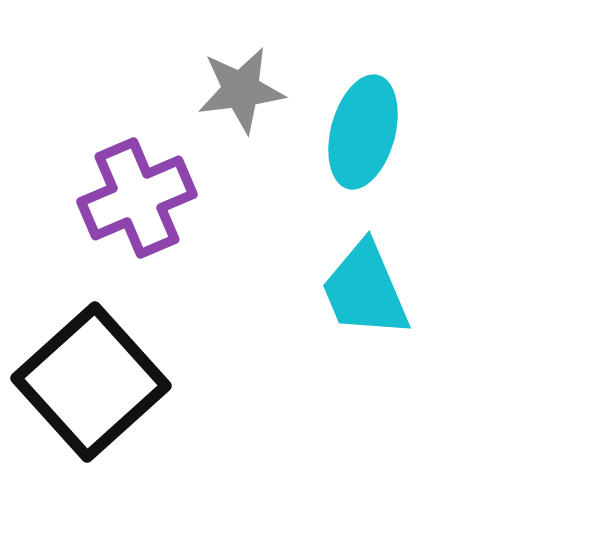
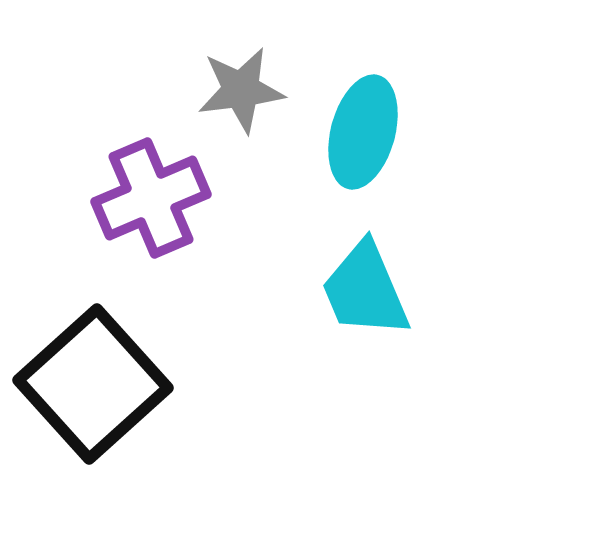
purple cross: moved 14 px right
black square: moved 2 px right, 2 px down
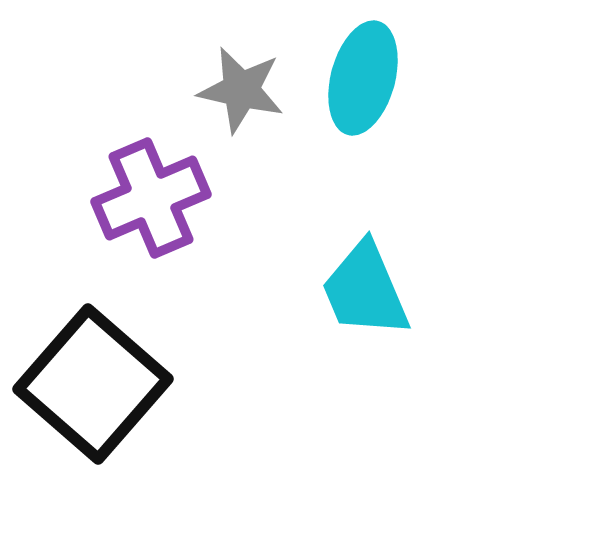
gray star: rotated 20 degrees clockwise
cyan ellipse: moved 54 px up
black square: rotated 7 degrees counterclockwise
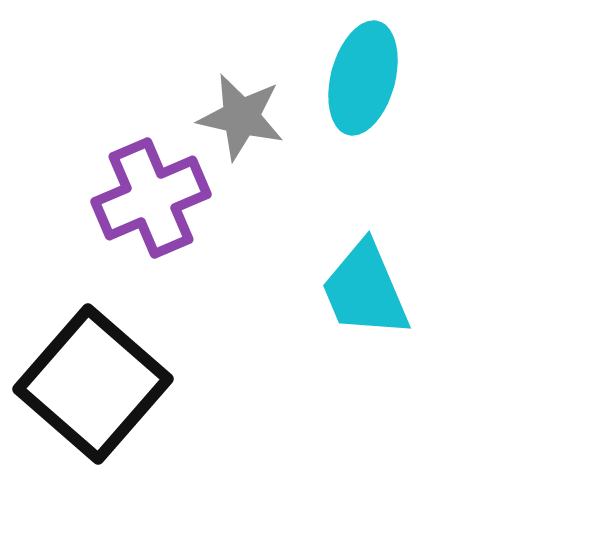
gray star: moved 27 px down
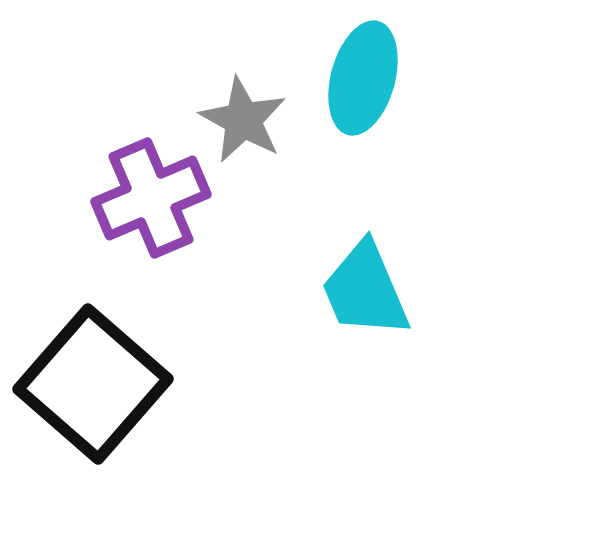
gray star: moved 2 px right, 3 px down; rotated 16 degrees clockwise
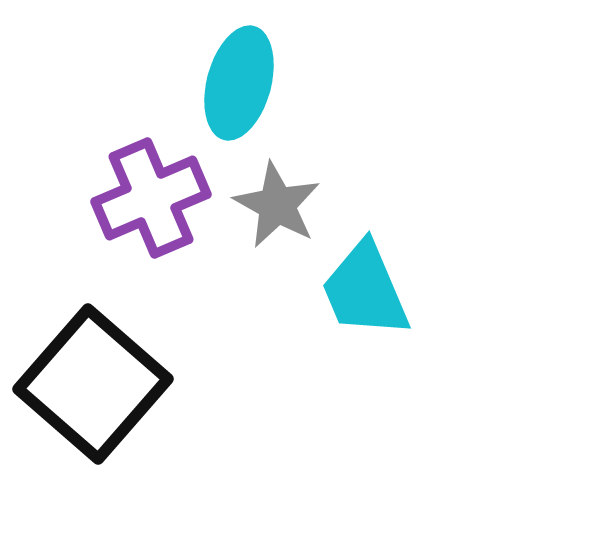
cyan ellipse: moved 124 px left, 5 px down
gray star: moved 34 px right, 85 px down
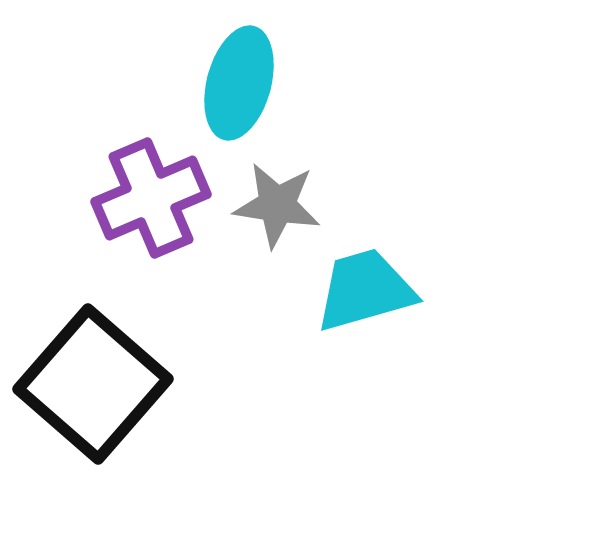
gray star: rotated 20 degrees counterclockwise
cyan trapezoid: rotated 97 degrees clockwise
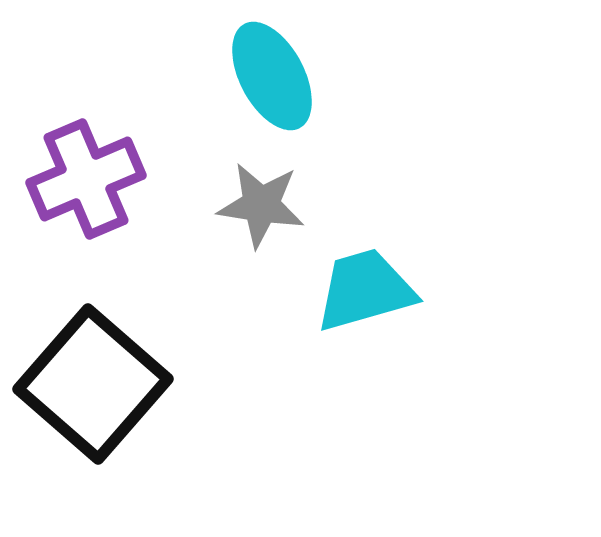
cyan ellipse: moved 33 px right, 7 px up; rotated 43 degrees counterclockwise
purple cross: moved 65 px left, 19 px up
gray star: moved 16 px left
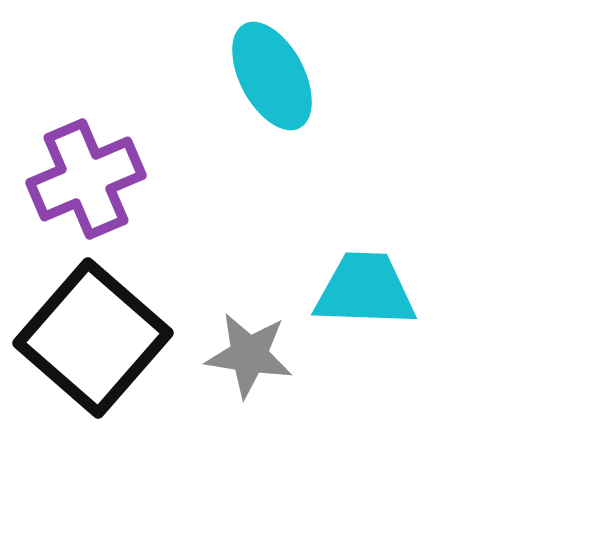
gray star: moved 12 px left, 150 px down
cyan trapezoid: rotated 18 degrees clockwise
black square: moved 46 px up
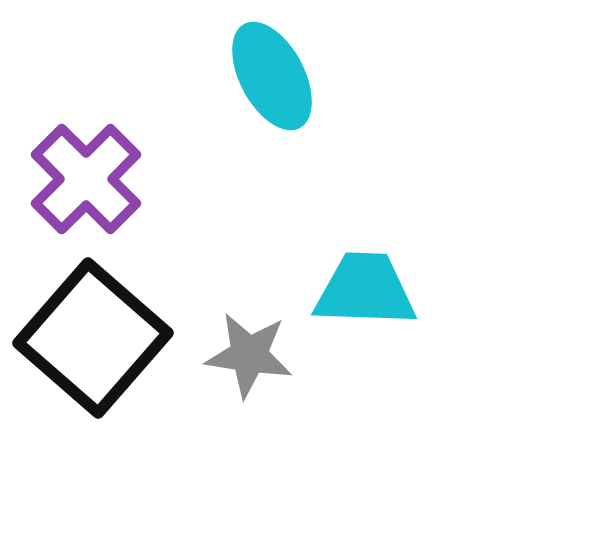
purple cross: rotated 22 degrees counterclockwise
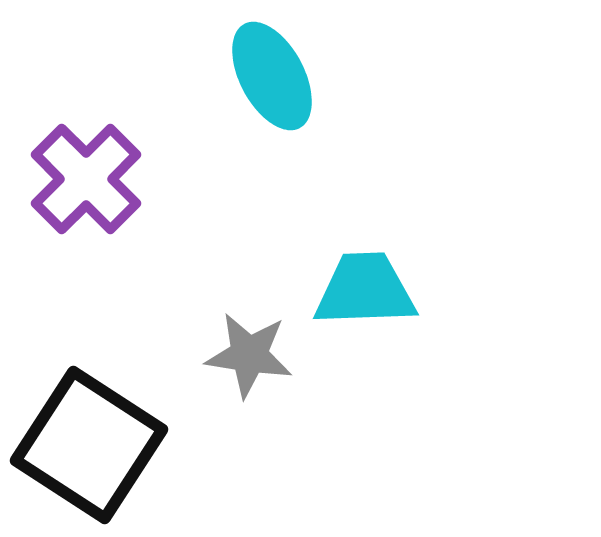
cyan trapezoid: rotated 4 degrees counterclockwise
black square: moved 4 px left, 107 px down; rotated 8 degrees counterclockwise
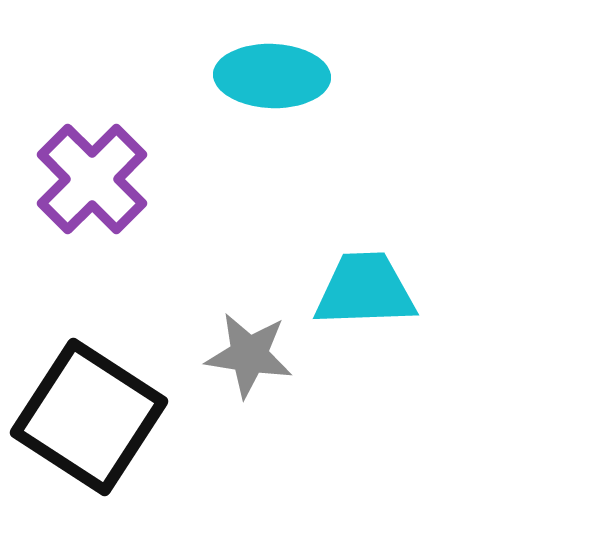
cyan ellipse: rotated 60 degrees counterclockwise
purple cross: moved 6 px right
black square: moved 28 px up
